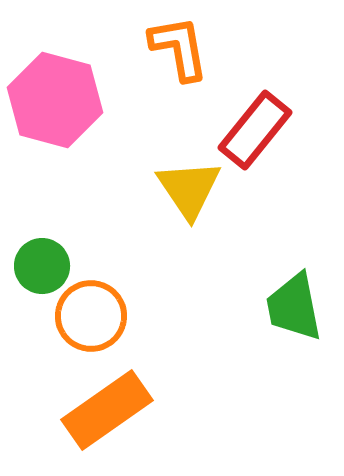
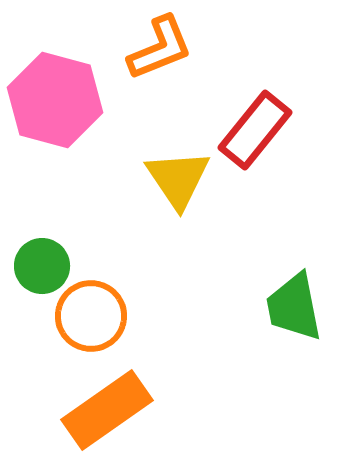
orange L-shape: moved 19 px left; rotated 78 degrees clockwise
yellow triangle: moved 11 px left, 10 px up
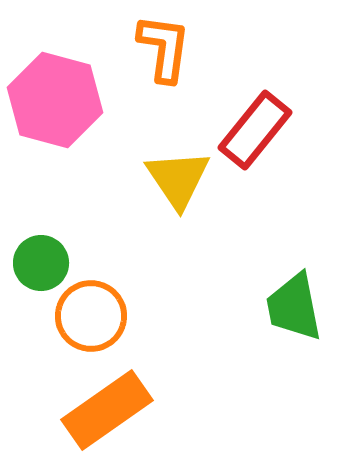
orange L-shape: moved 4 px right; rotated 60 degrees counterclockwise
green circle: moved 1 px left, 3 px up
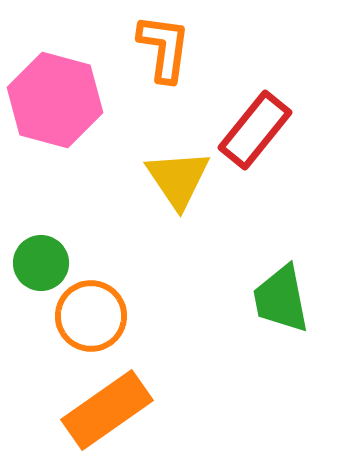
green trapezoid: moved 13 px left, 8 px up
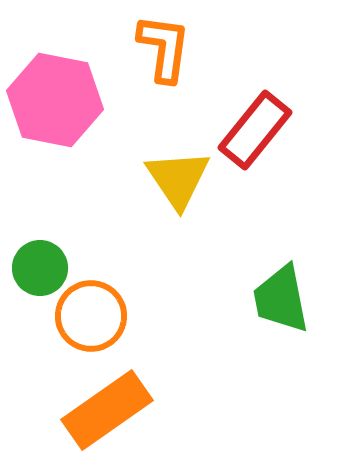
pink hexagon: rotated 4 degrees counterclockwise
green circle: moved 1 px left, 5 px down
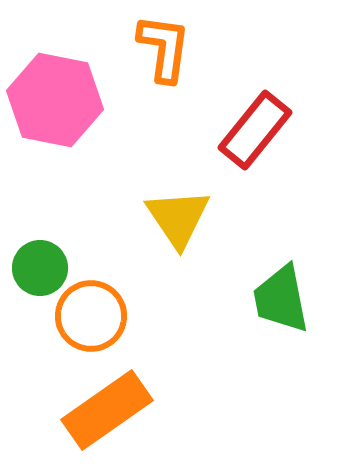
yellow triangle: moved 39 px down
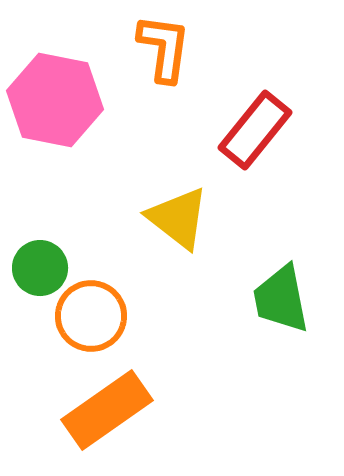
yellow triangle: rotated 18 degrees counterclockwise
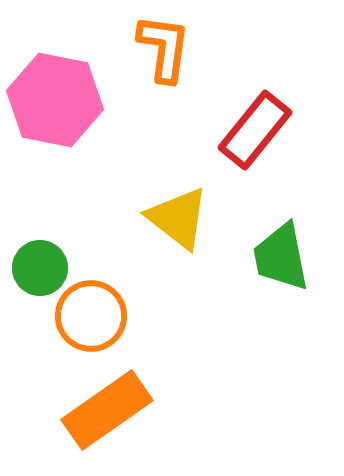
green trapezoid: moved 42 px up
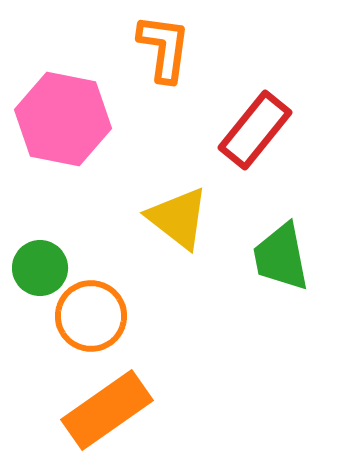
pink hexagon: moved 8 px right, 19 px down
